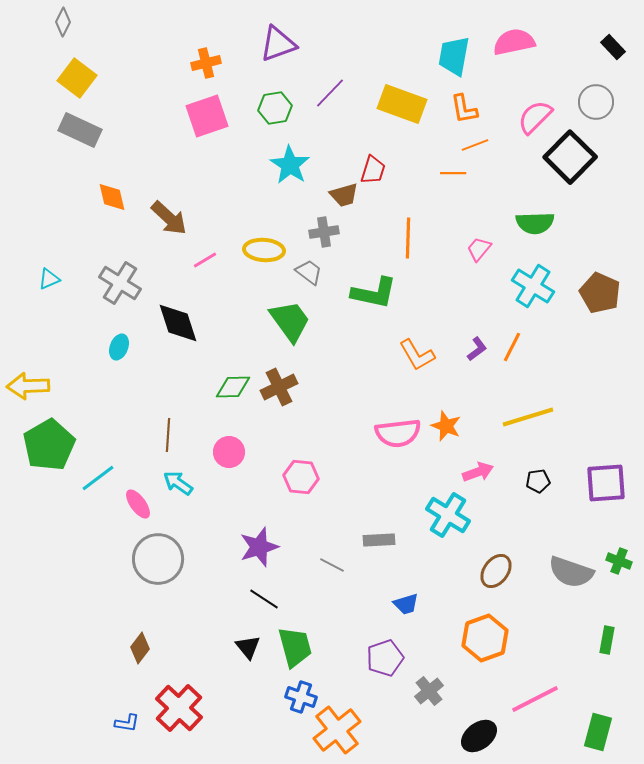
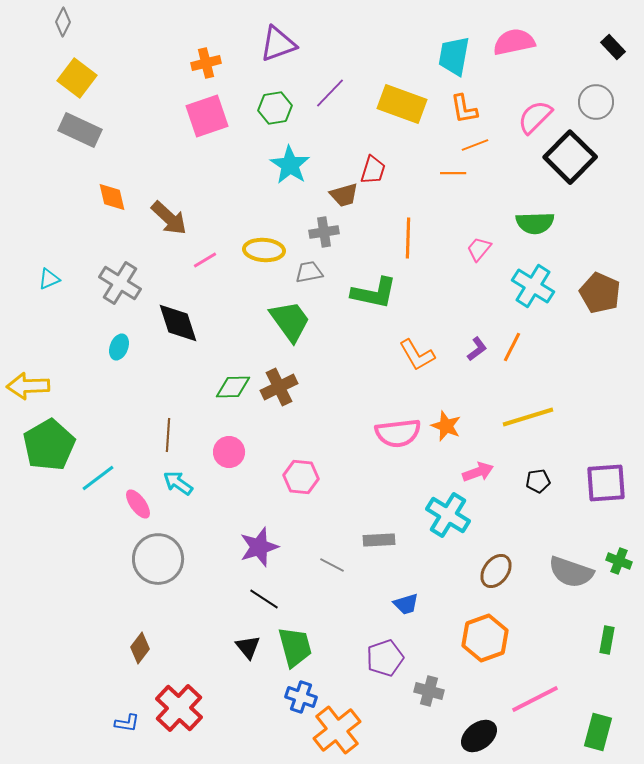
gray trapezoid at (309, 272): rotated 48 degrees counterclockwise
gray cross at (429, 691): rotated 36 degrees counterclockwise
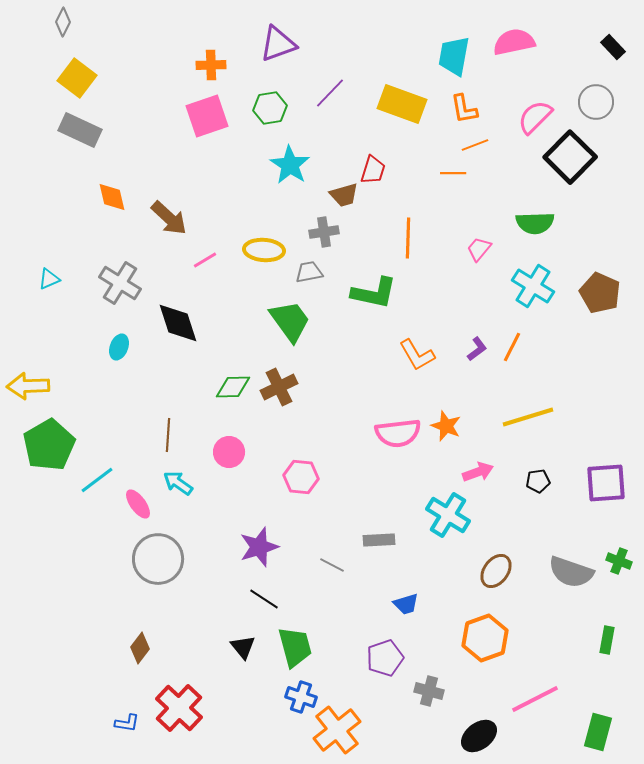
orange cross at (206, 63): moved 5 px right, 2 px down; rotated 12 degrees clockwise
green hexagon at (275, 108): moved 5 px left
cyan line at (98, 478): moved 1 px left, 2 px down
black triangle at (248, 647): moved 5 px left
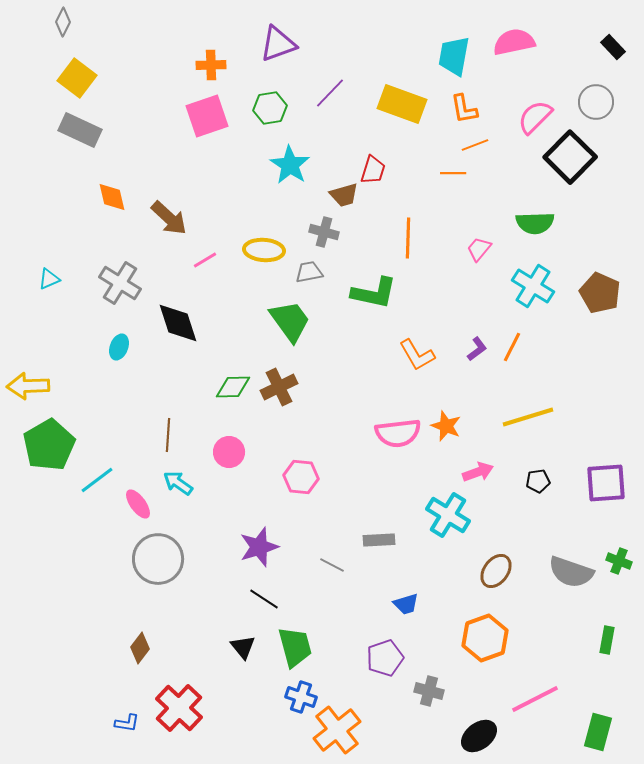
gray cross at (324, 232): rotated 24 degrees clockwise
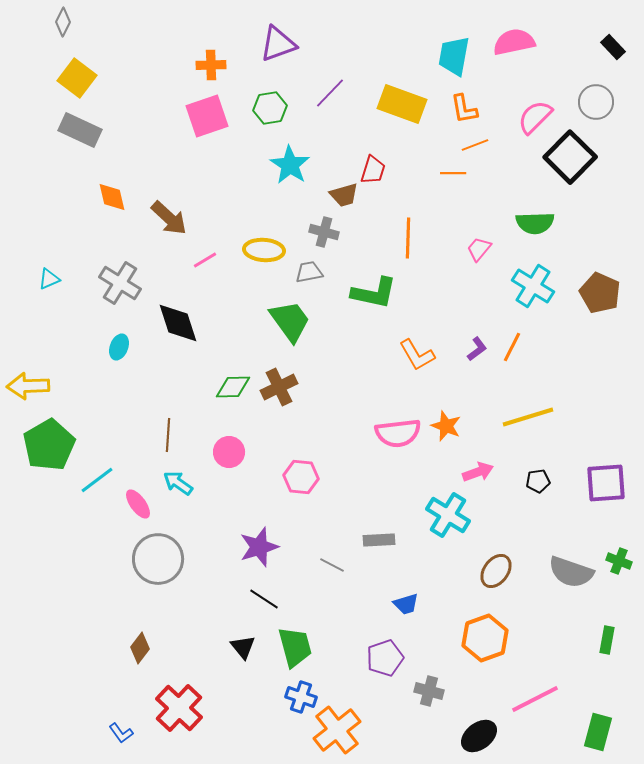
blue L-shape at (127, 723): moved 6 px left, 10 px down; rotated 45 degrees clockwise
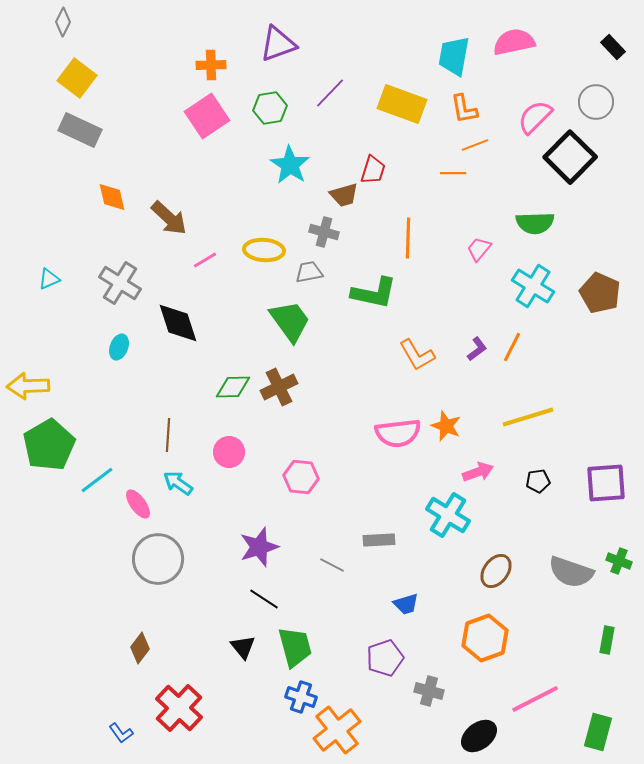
pink square at (207, 116): rotated 15 degrees counterclockwise
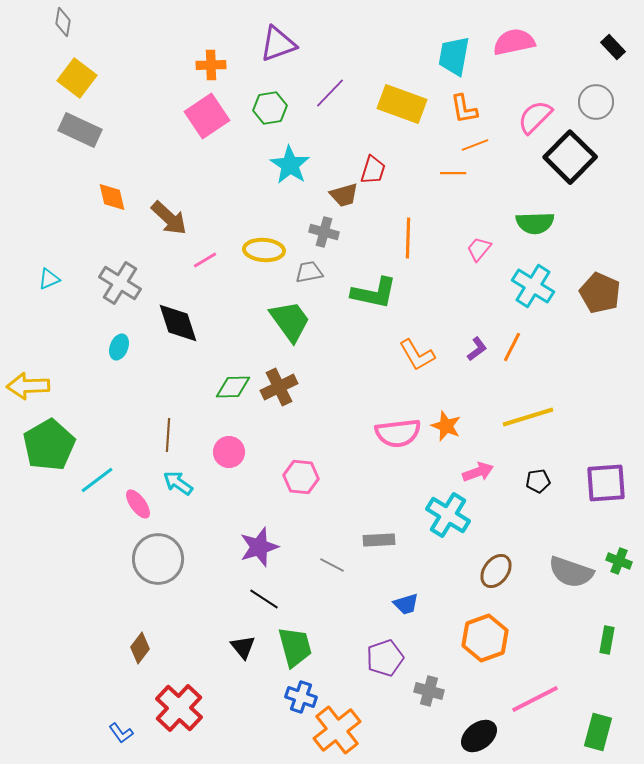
gray diamond at (63, 22): rotated 16 degrees counterclockwise
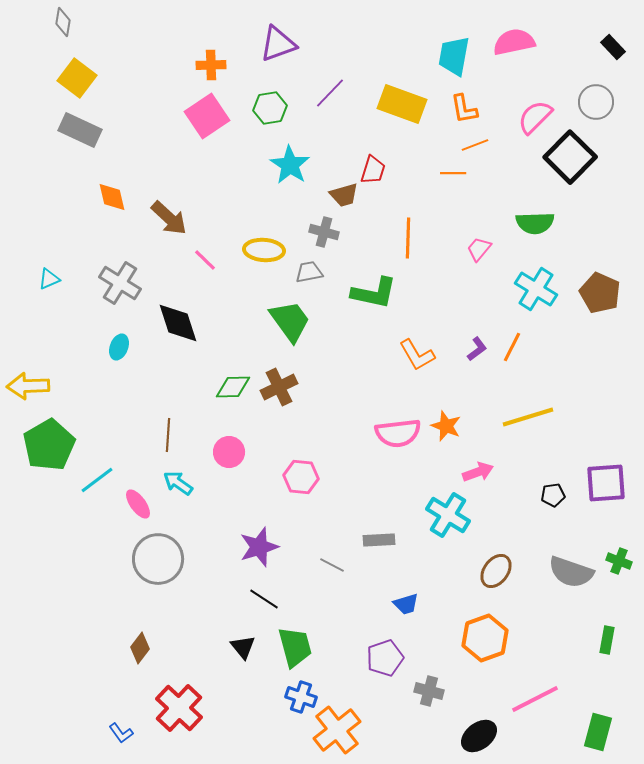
pink line at (205, 260): rotated 75 degrees clockwise
cyan cross at (533, 286): moved 3 px right, 3 px down
black pentagon at (538, 481): moved 15 px right, 14 px down
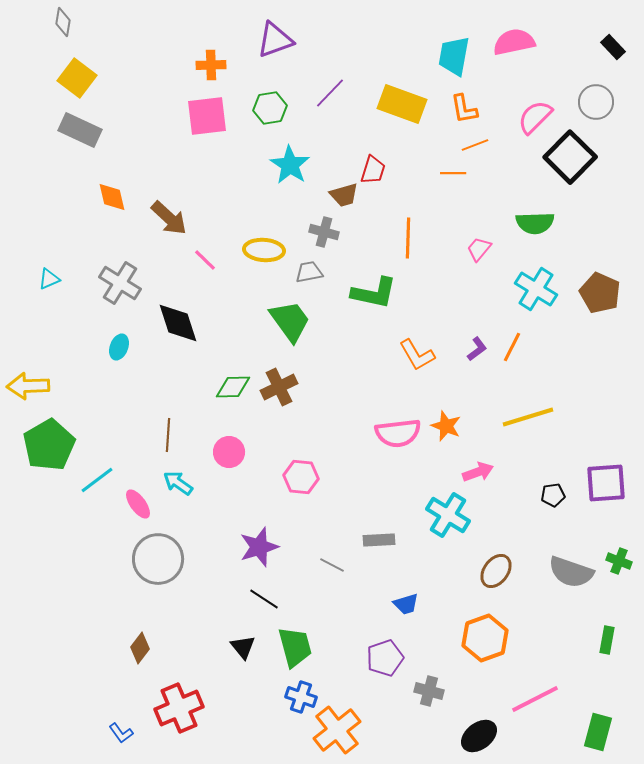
purple triangle at (278, 44): moved 3 px left, 4 px up
pink square at (207, 116): rotated 27 degrees clockwise
red cross at (179, 708): rotated 24 degrees clockwise
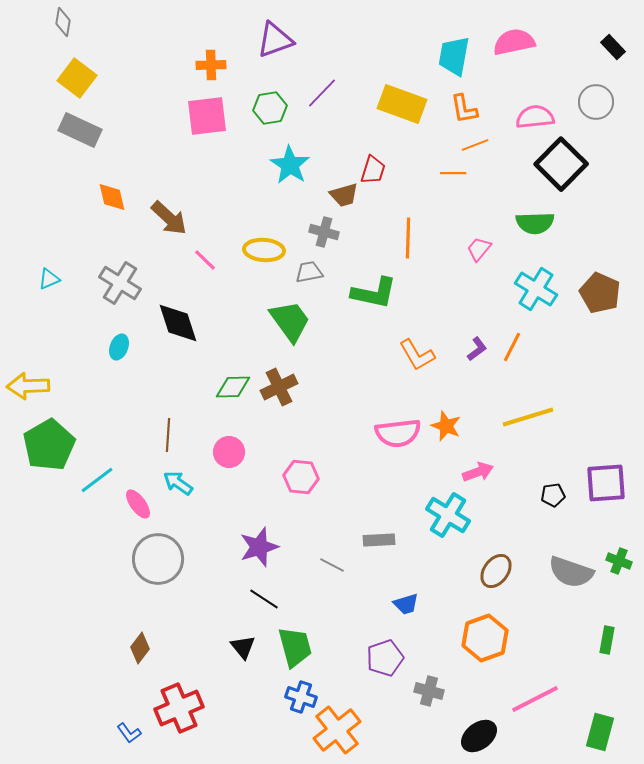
purple line at (330, 93): moved 8 px left
pink semicircle at (535, 117): rotated 39 degrees clockwise
black square at (570, 157): moved 9 px left, 7 px down
green rectangle at (598, 732): moved 2 px right
blue L-shape at (121, 733): moved 8 px right
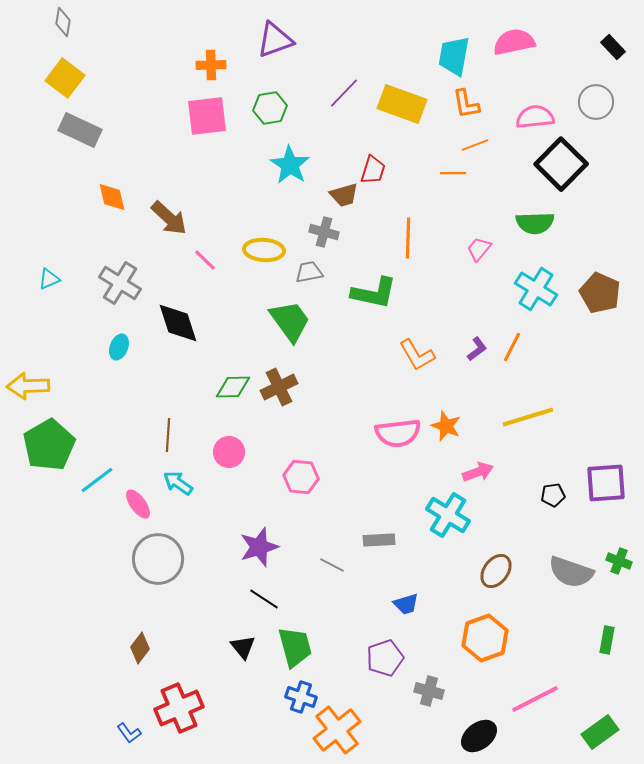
yellow square at (77, 78): moved 12 px left
purple line at (322, 93): moved 22 px right
orange L-shape at (464, 109): moved 2 px right, 5 px up
green rectangle at (600, 732): rotated 39 degrees clockwise
